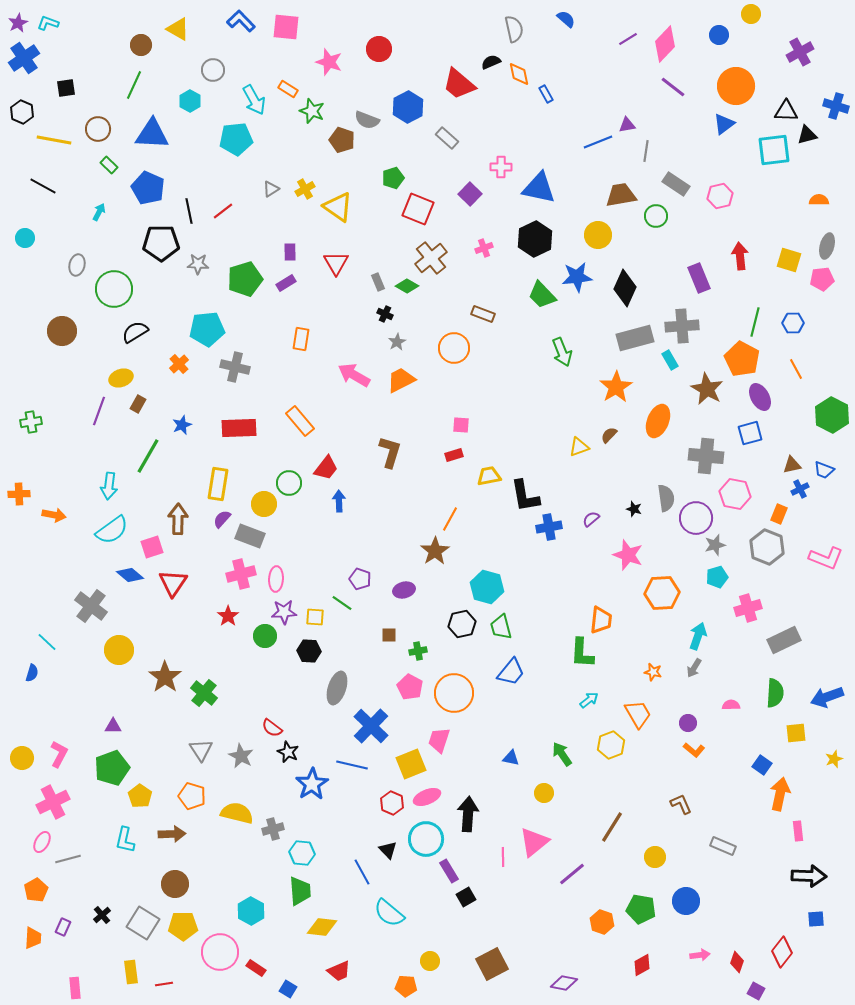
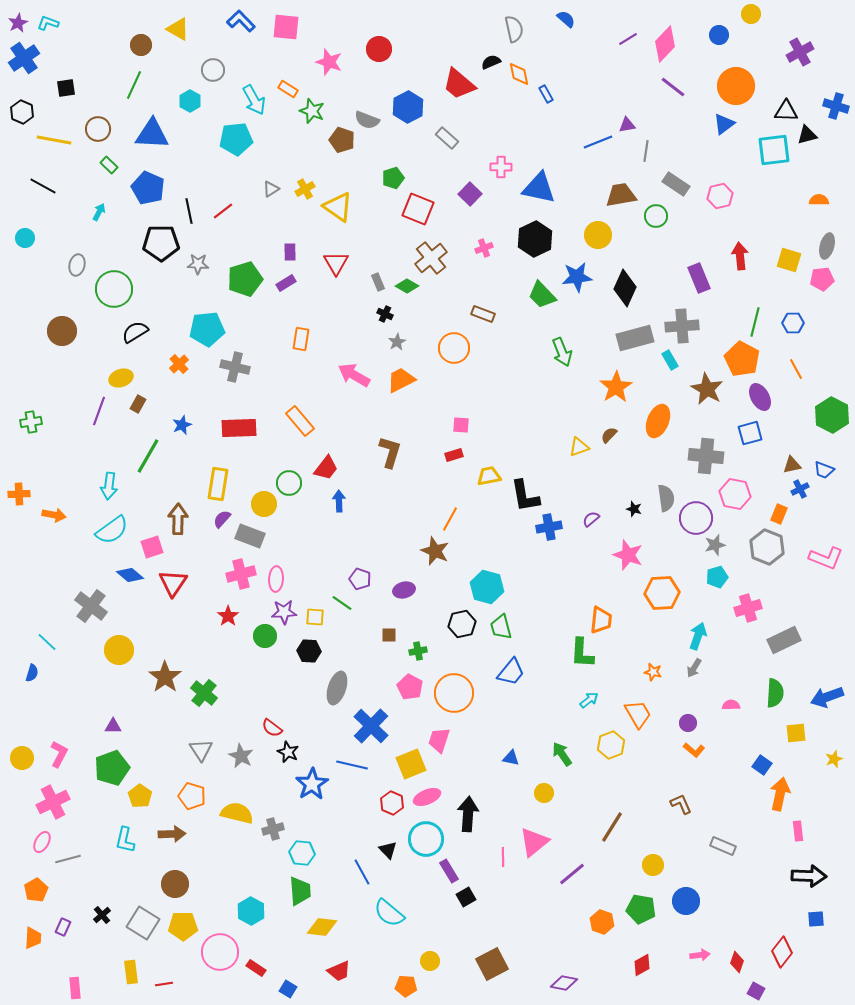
brown star at (435, 551): rotated 16 degrees counterclockwise
yellow circle at (655, 857): moved 2 px left, 8 px down
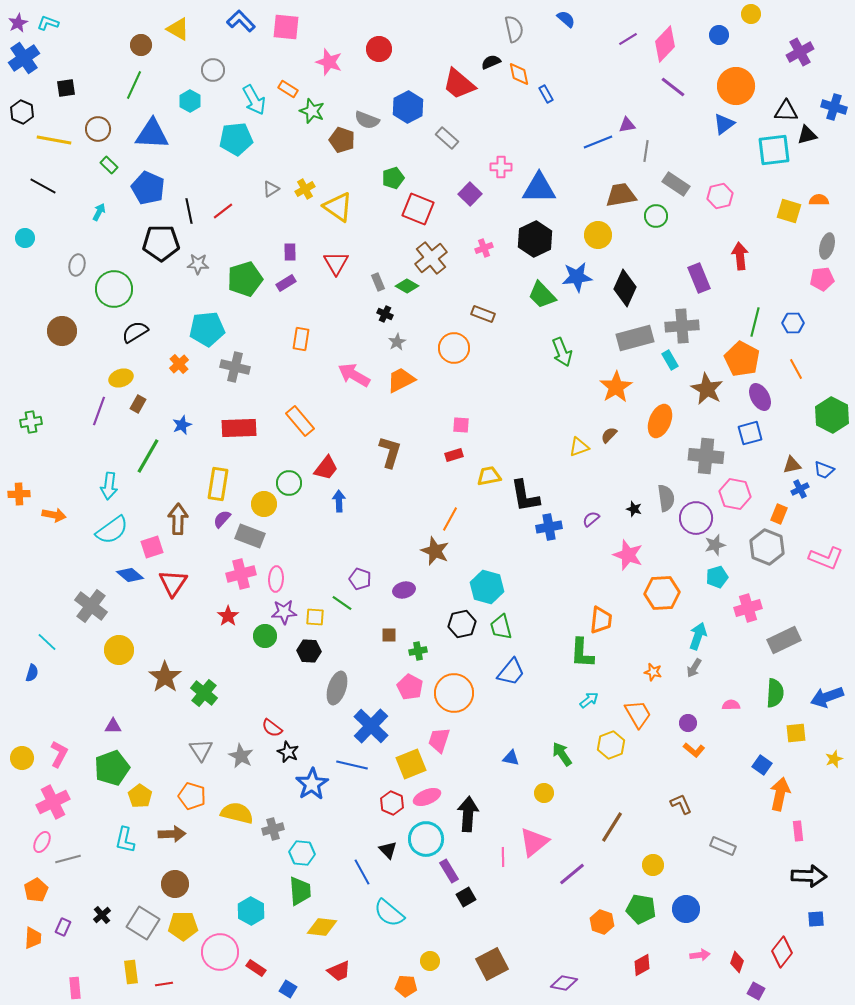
blue cross at (836, 106): moved 2 px left, 1 px down
blue triangle at (539, 188): rotated 12 degrees counterclockwise
yellow square at (789, 260): moved 49 px up
orange ellipse at (658, 421): moved 2 px right
blue circle at (686, 901): moved 8 px down
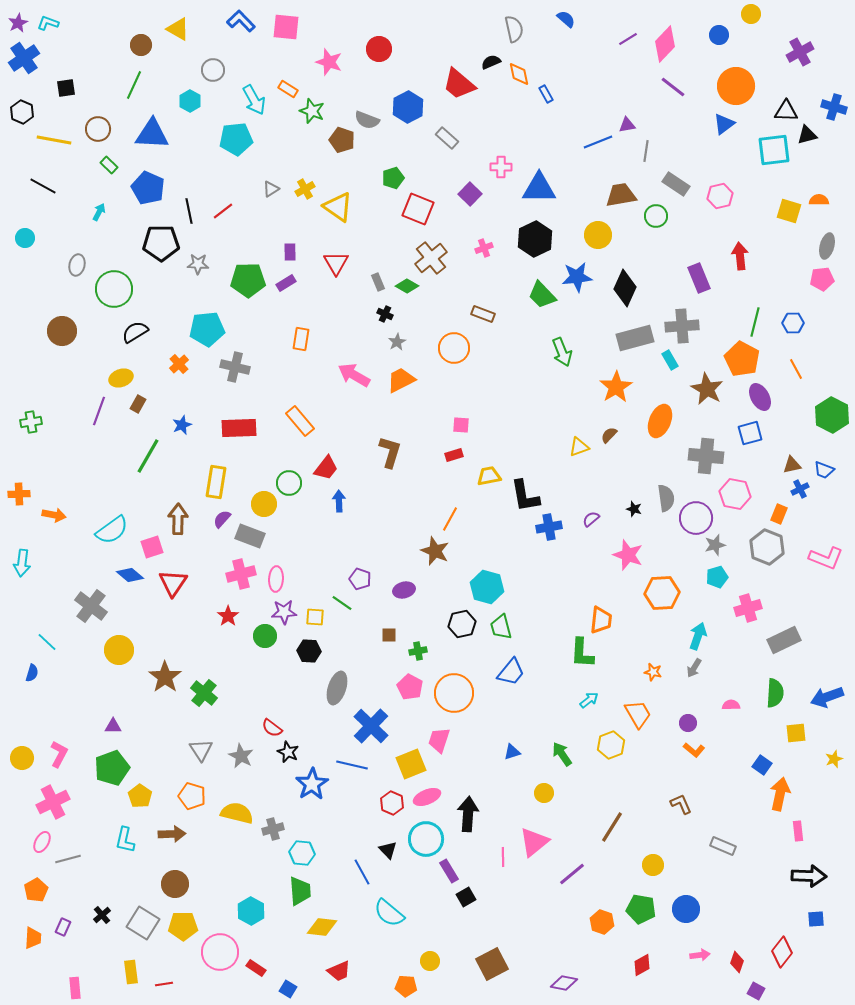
green pentagon at (245, 279): moved 3 px right, 1 px down; rotated 16 degrees clockwise
yellow rectangle at (218, 484): moved 2 px left, 2 px up
cyan arrow at (109, 486): moved 87 px left, 77 px down
blue triangle at (511, 758): moved 1 px right, 6 px up; rotated 30 degrees counterclockwise
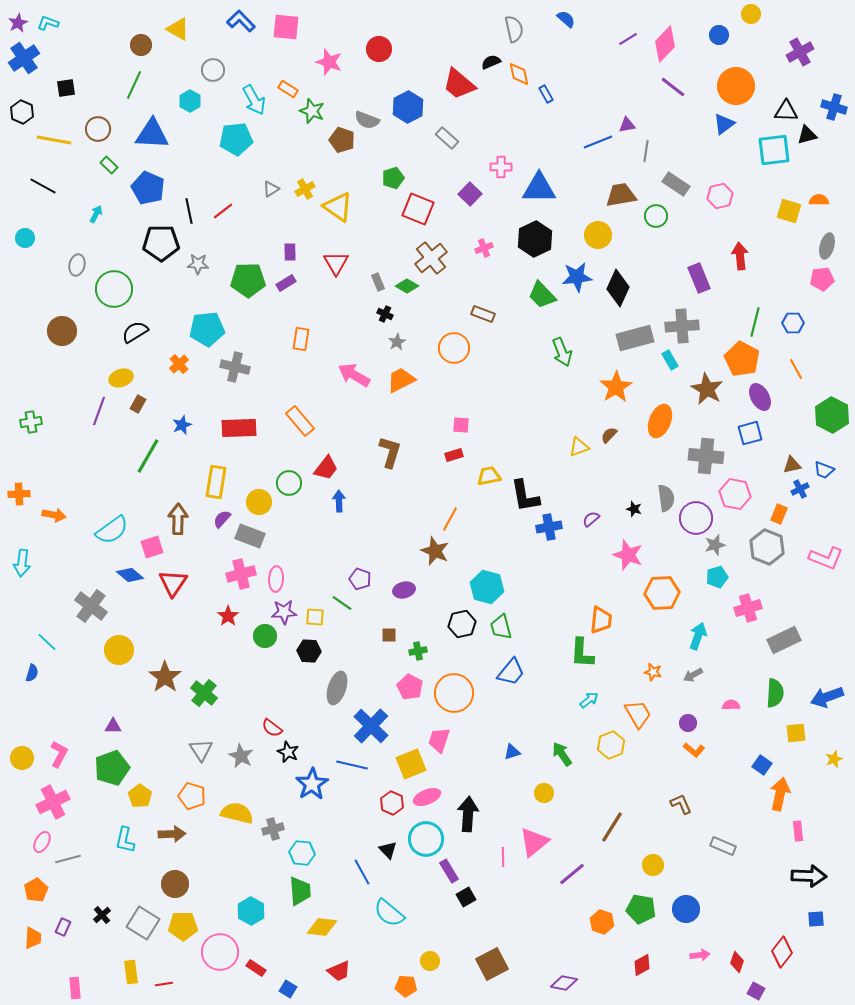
cyan arrow at (99, 212): moved 3 px left, 2 px down
black diamond at (625, 288): moved 7 px left
yellow circle at (264, 504): moved 5 px left, 2 px up
gray arrow at (694, 668): moved 1 px left, 7 px down; rotated 30 degrees clockwise
